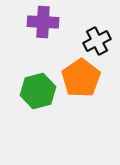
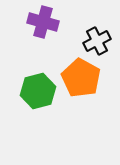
purple cross: rotated 12 degrees clockwise
orange pentagon: rotated 9 degrees counterclockwise
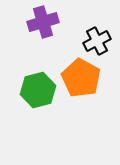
purple cross: rotated 32 degrees counterclockwise
green hexagon: moved 1 px up
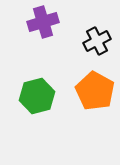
orange pentagon: moved 14 px right, 13 px down
green hexagon: moved 1 px left, 6 px down
